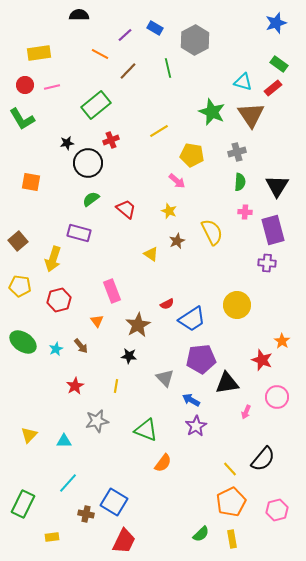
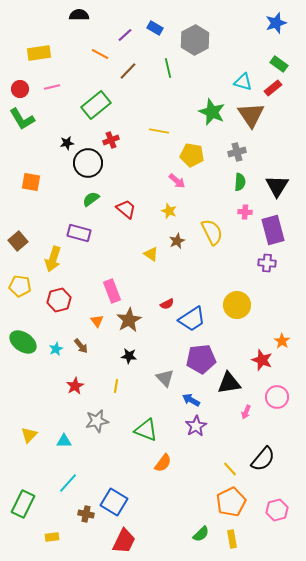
red circle at (25, 85): moved 5 px left, 4 px down
yellow line at (159, 131): rotated 42 degrees clockwise
brown star at (138, 325): moved 9 px left, 5 px up
black triangle at (227, 383): moved 2 px right
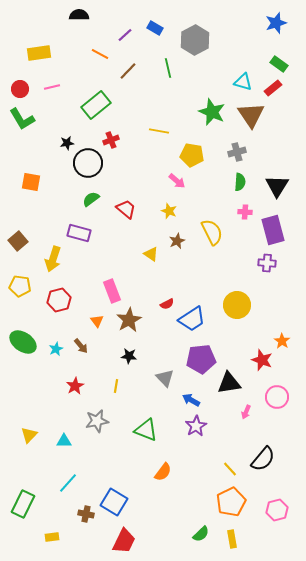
orange semicircle at (163, 463): moved 9 px down
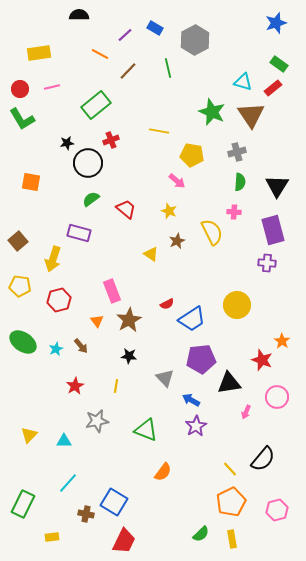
pink cross at (245, 212): moved 11 px left
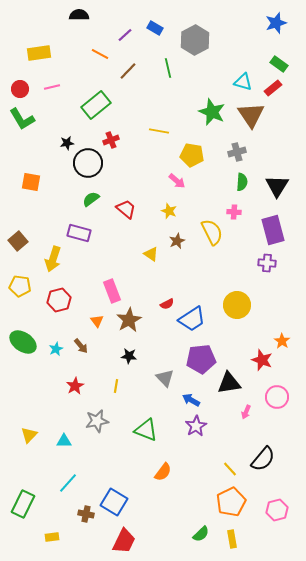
green semicircle at (240, 182): moved 2 px right
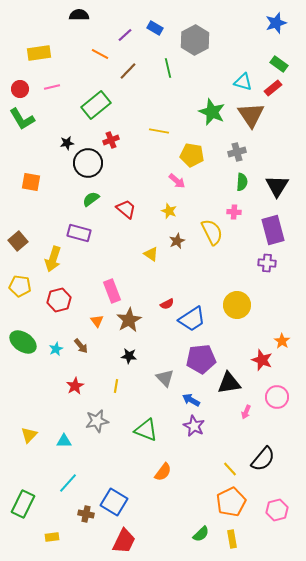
purple star at (196, 426): moved 2 px left; rotated 15 degrees counterclockwise
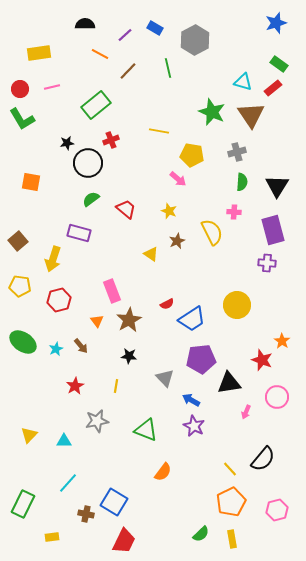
black semicircle at (79, 15): moved 6 px right, 9 px down
pink arrow at (177, 181): moved 1 px right, 2 px up
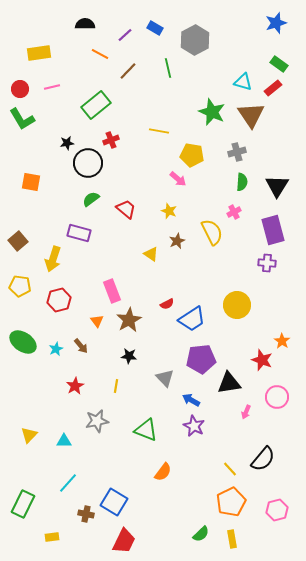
pink cross at (234, 212): rotated 32 degrees counterclockwise
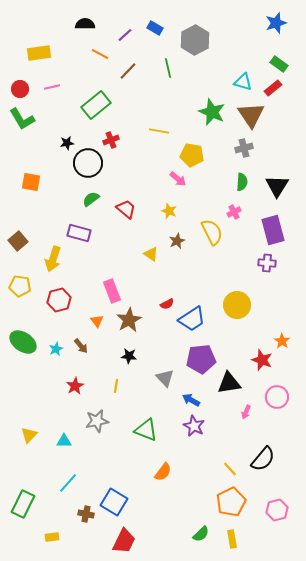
gray cross at (237, 152): moved 7 px right, 4 px up
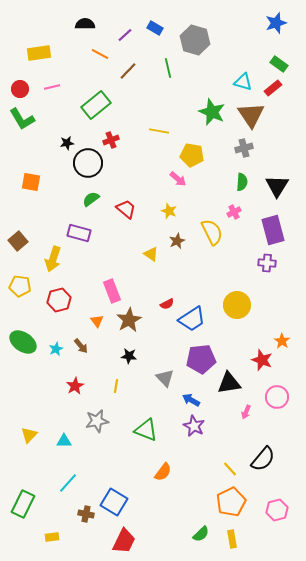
gray hexagon at (195, 40): rotated 16 degrees counterclockwise
